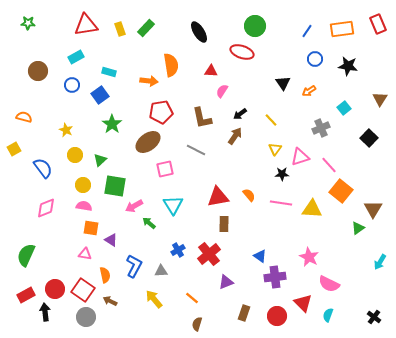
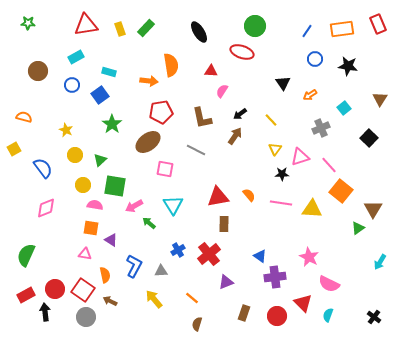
orange arrow at (309, 91): moved 1 px right, 4 px down
pink square at (165, 169): rotated 24 degrees clockwise
pink semicircle at (84, 206): moved 11 px right, 1 px up
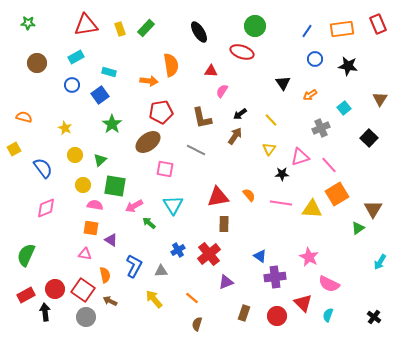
brown circle at (38, 71): moved 1 px left, 8 px up
yellow star at (66, 130): moved 1 px left, 2 px up
yellow triangle at (275, 149): moved 6 px left
orange square at (341, 191): moved 4 px left, 3 px down; rotated 20 degrees clockwise
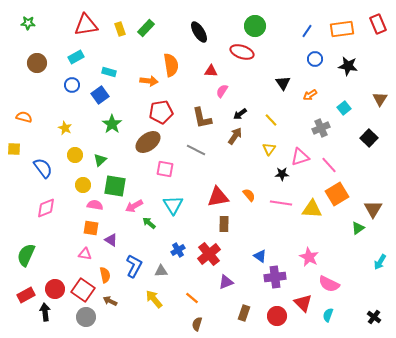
yellow square at (14, 149): rotated 32 degrees clockwise
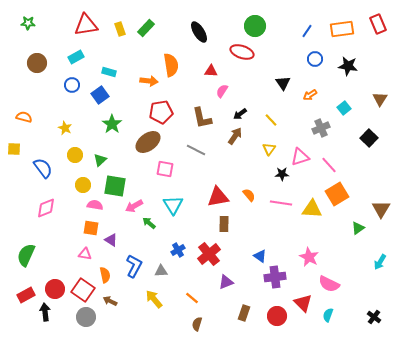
brown triangle at (373, 209): moved 8 px right
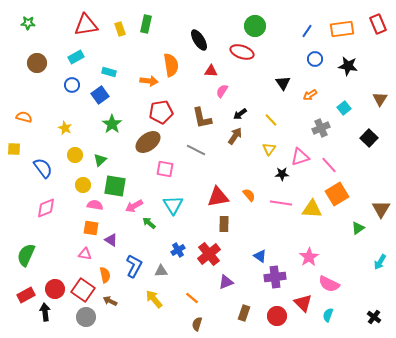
green rectangle at (146, 28): moved 4 px up; rotated 30 degrees counterclockwise
black ellipse at (199, 32): moved 8 px down
pink star at (309, 257): rotated 12 degrees clockwise
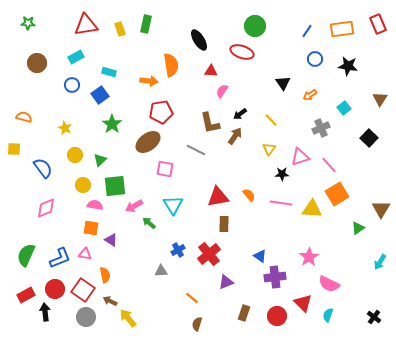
brown L-shape at (202, 118): moved 8 px right, 5 px down
green square at (115, 186): rotated 15 degrees counterclockwise
blue L-shape at (134, 266): moved 74 px left, 8 px up; rotated 40 degrees clockwise
yellow arrow at (154, 299): moved 26 px left, 19 px down
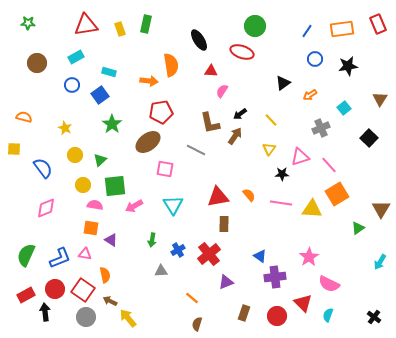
black star at (348, 66): rotated 18 degrees counterclockwise
black triangle at (283, 83): rotated 28 degrees clockwise
green arrow at (149, 223): moved 3 px right, 17 px down; rotated 120 degrees counterclockwise
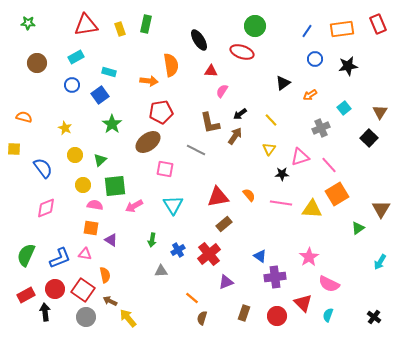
brown triangle at (380, 99): moved 13 px down
brown rectangle at (224, 224): rotated 49 degrees clockwise
brown semicircle at (197, 324): moved 5 px right, 6 px up
